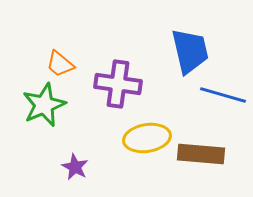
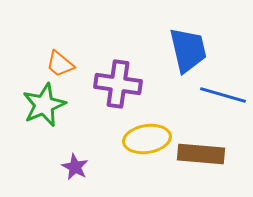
blue trapezoid: moved 2 px left, 1 px up
yellow ellipse: moved 1 px down
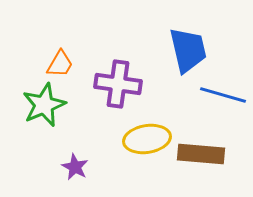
orange trapezoid: rotated 100 degrees counterclockwise
